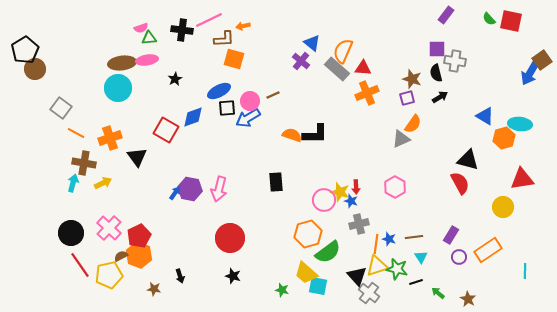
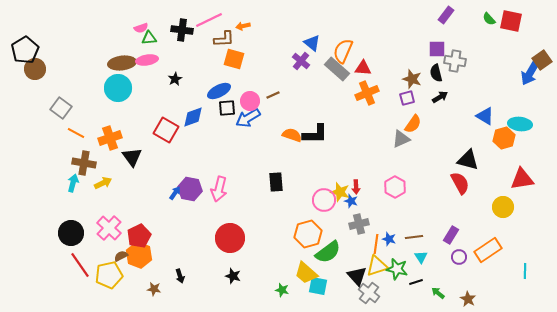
black triangle at (137, 157): moved 5 px left
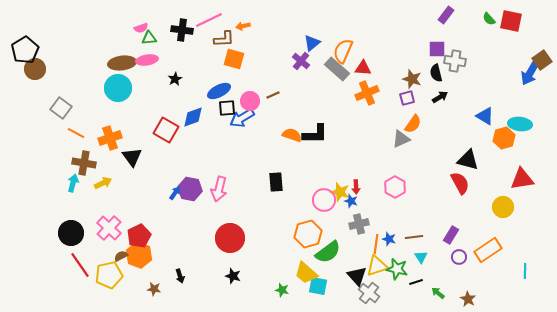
blue triangle at (312, 43): rotated 42 degrees clockwise
blue arrow at (248, 118): moved 6 px left
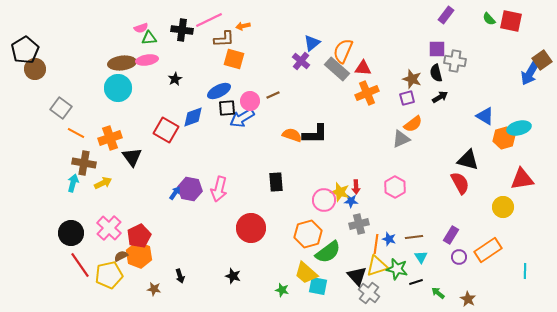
orange semicircle at (413, 124): rotated 18 degrees clockwise
cyan ellipse at (520, 124): moved 1 px left, 4 px down; rotated 20 degrees counterclockwise
blue star at (351, 201): rotated 16 degrees counterclockwise
red circle at (230, 238): moved 21 px right, 10 px up
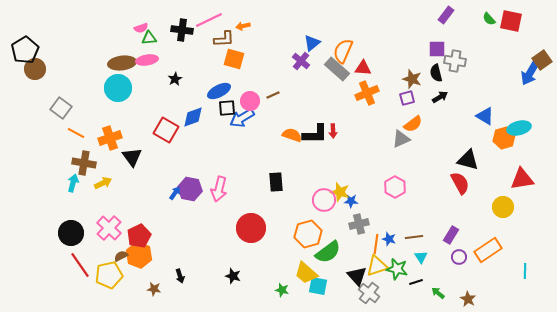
red arrow at (356, 187): moved 23 px left, 56 px up
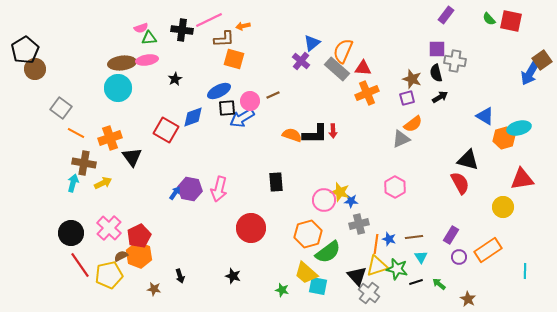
green arrow at (438, 293): moved 1 px right, 9 px up
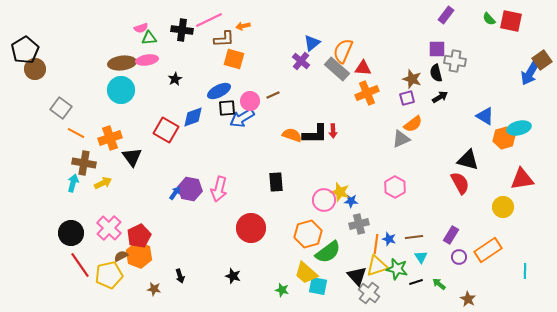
cyan circle at (118, 88): moved 3 px right, 2 px down
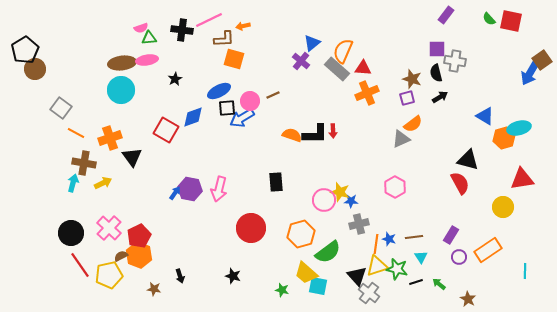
orange hexagon at (308, 234): moved 7 px left
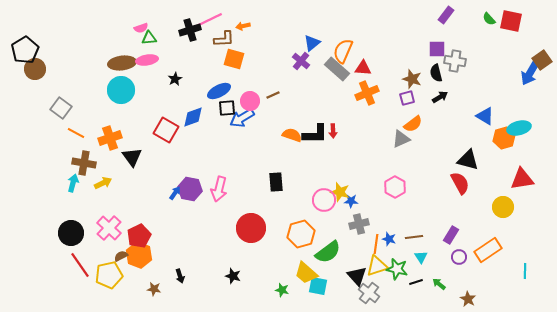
black cross at (182, 30): moved 8 px right; rotated 25 degrees counterclockwise
